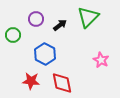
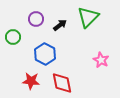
green circle: moved 2 px down
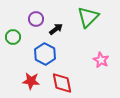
black arrow: moved 4 px left, 4 px down
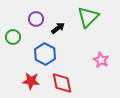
black arrow: moved 2 px right, 1 px up
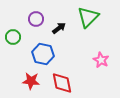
black arrow: moved 1 px right
blue hexagon: moved 2 px left; rotated 15 degrees counterclockwise
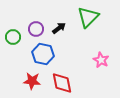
purple circle: moved 10 px down
red star: moved 1 px right
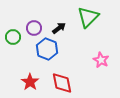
purple circle: moved 2 px left, 1 px up
blue hexagon: moved 4 px right, 5 px up; rotated 10 degrees clockwise
red star: moved 2 px left, 1 px down; rotated 30 degrees clockwise
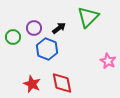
pink star: moved 7 px right, 1 px down
red star: moved 2 px right, 2 px down; rotated 12 degrees counterclockwise
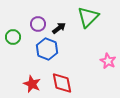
purple circle: moved 4 px right, 4 px up
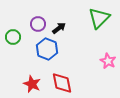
green triangle: moved 11 px right, 1 px down
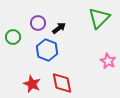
purple circle: moved 1 px up
blue hexagon: moved 1 px down
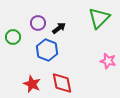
pink star: rotated 14 degrees counterclockwise
